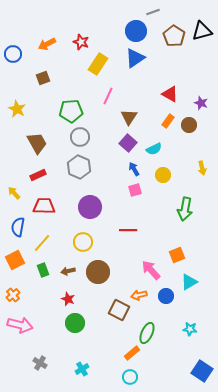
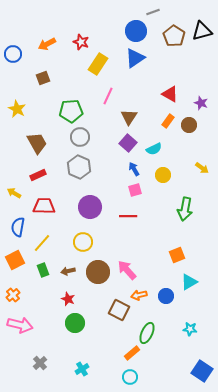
yellow arrow at (202, 168): rotated 40 degrees counterclockwise
yellow arrow at (14, 193): rotated 16 degrees counterclockwise
red line at (128, 230): moved 14 px up
pink arrow at (151, 270): moved 24 px left
gray cross at (40, 363): rotated 16 degrees clockwise
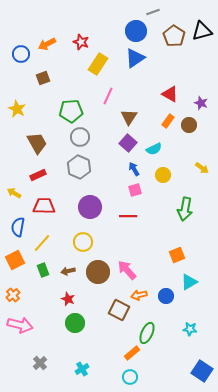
blue circle at (13, 54): moved 8 px right
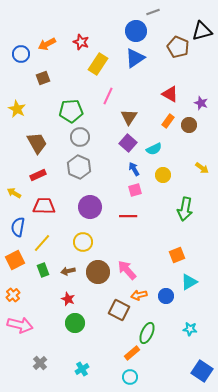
brown pentagon at (174, 36): moved 4 px right, 11 px down; rotated 10 degrees counterclockwise
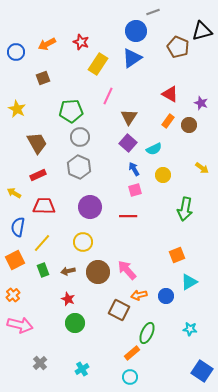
blue circle at (21, 54): moved 5 px left, 2 px up
blue triangle at (135, 58): moved 3 px left
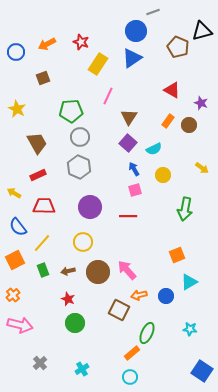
red triangle at (170, 94): moved 2 px right, 4 px up
blue semicircle at (18, 227): rotated 48 degrees counterclockwise
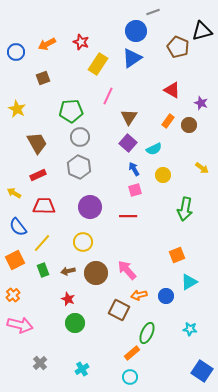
brown circle at (98, 272): moved 2 px left, 1 px down
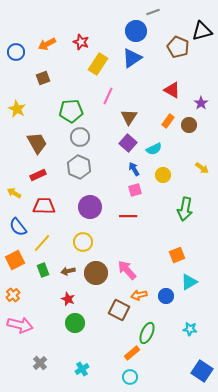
purple star at (201, 103): rotated 16 degrees clockwise
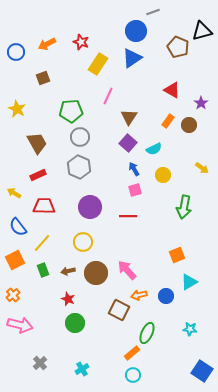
green arrow at (185, 209): moved 1 px left, 2 px up
cyan circle at (130, 377): moved 3 px right, 2 px up
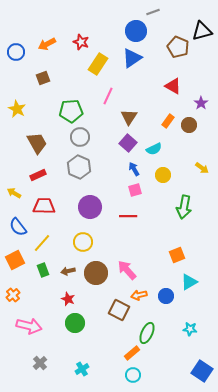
red triangle at (172, 90): moved 1 px right, 4 px up
pink arrow at (20, 325): moved 9 px right, 1 px down
